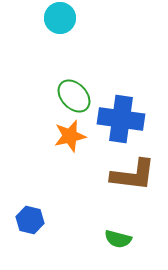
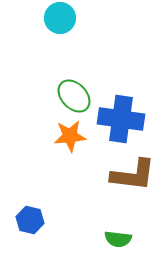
orange star: rotated 8 degrees clockwise
green semicircle: rotated 8 degrees counterclockwise
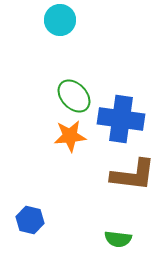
cyan circle: moved 2 px down
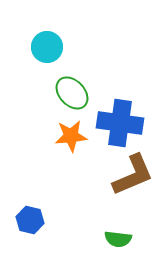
cyan circle: moved 13 px left, 27 px down
green ellipse: moved 2 px left, 3 px up
blue cross: moved 1 px left, 4 px down
orange star: moved 1 px right
brown L-shape: rotated 30 degrees counterclockwise
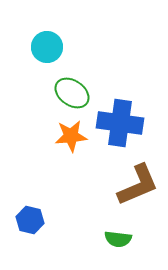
green ellipse: rotated 12 degrees counterclockwise
brown L-shape: moved 5 px right, 10 px down
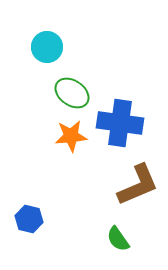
blue hexagon: moved 1 px left, 1 px up
green semicircle: rotated 48 degrees clockwise
